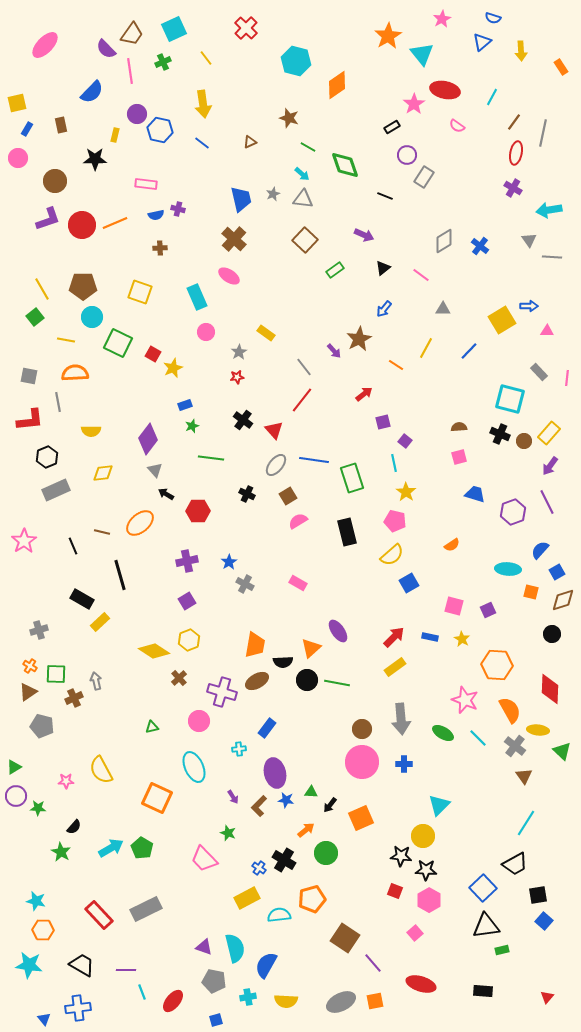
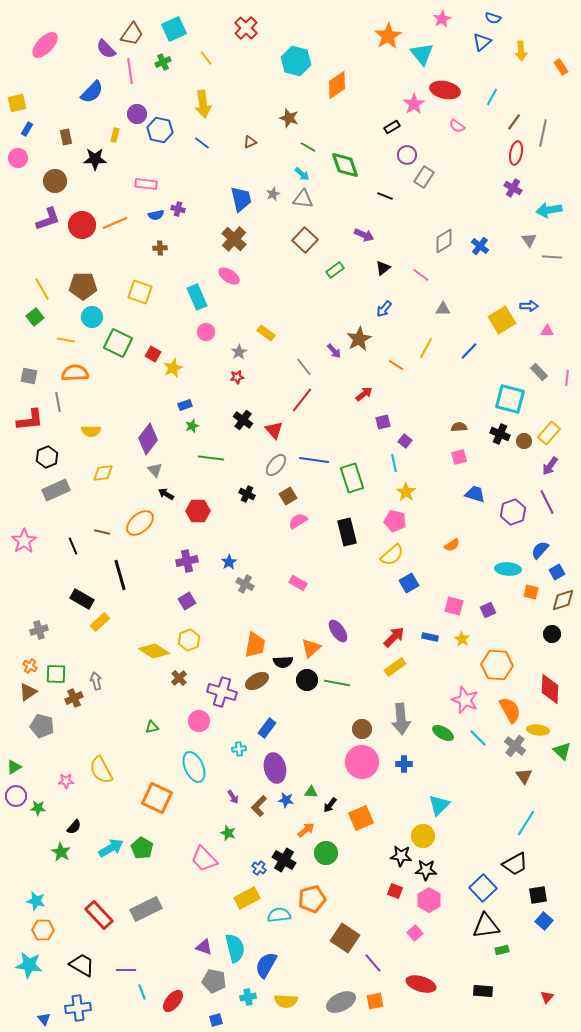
brown rectangle at (61, 125): moved 5 px right, 12 px down
purple ellipse at (275, 773): moved 5 px up
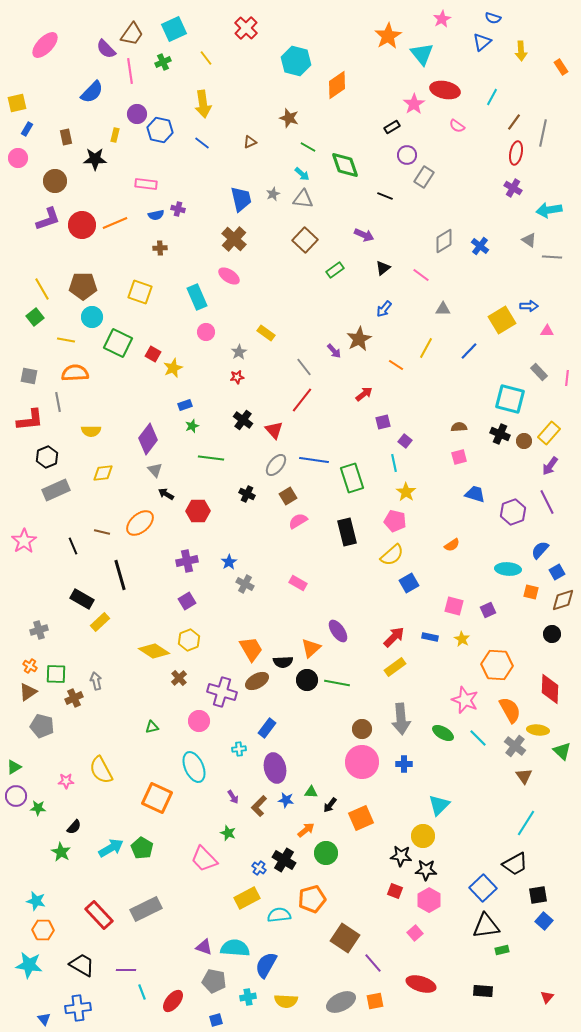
gray triangle at (529, 240): rotated 21 degrees counterclockwise
orange trapezoid at (255, 645): moved 4 px left, 4 px down; rotated 40 degrees counterclockwise
cyan semicircle at (235, 948): rotated 72 degrees counterclockwise
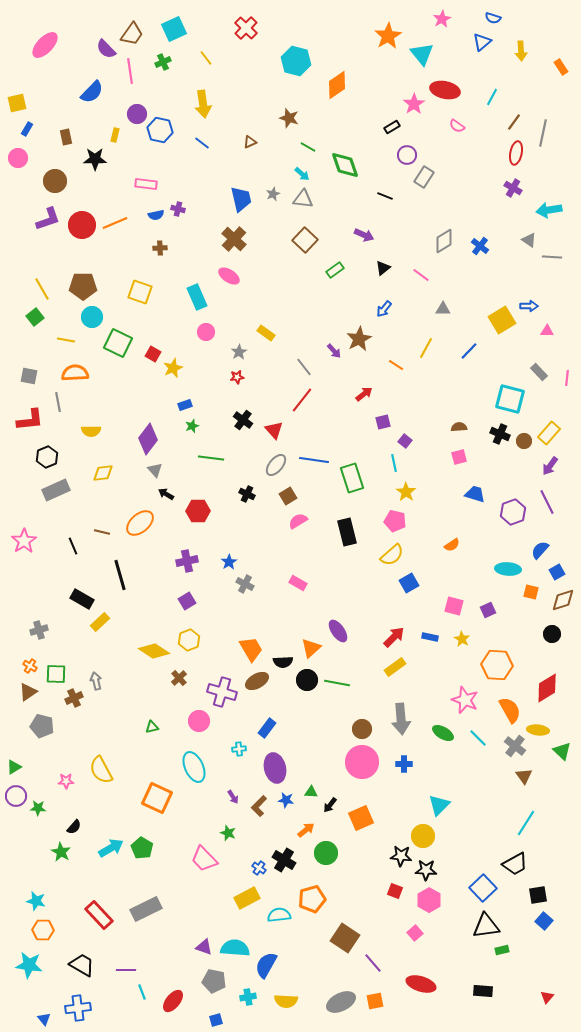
red diamond at (550, 689): moved 3 px left, 1 px up; rotated 56 degrees clockwise
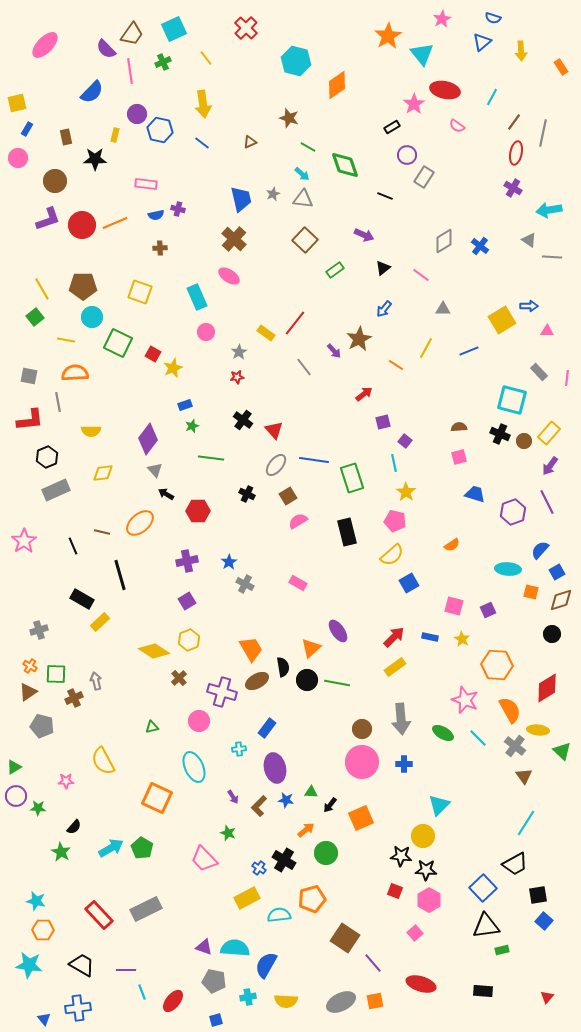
blue line at (469, 351): rotated 24 degrees clockwise
cyan square at (510, 399): moved 2 px right, 1 px down
red line at (302, 400): moved 7 px left, 77 px up
brown diamond at (563, 600): moved 2 px left
black semicircle at (283, 662): moved 5 px down; rotated 96 degrees counterclockwise
yellow semicircle at (101, 770): moved 2 px right, 9 px up
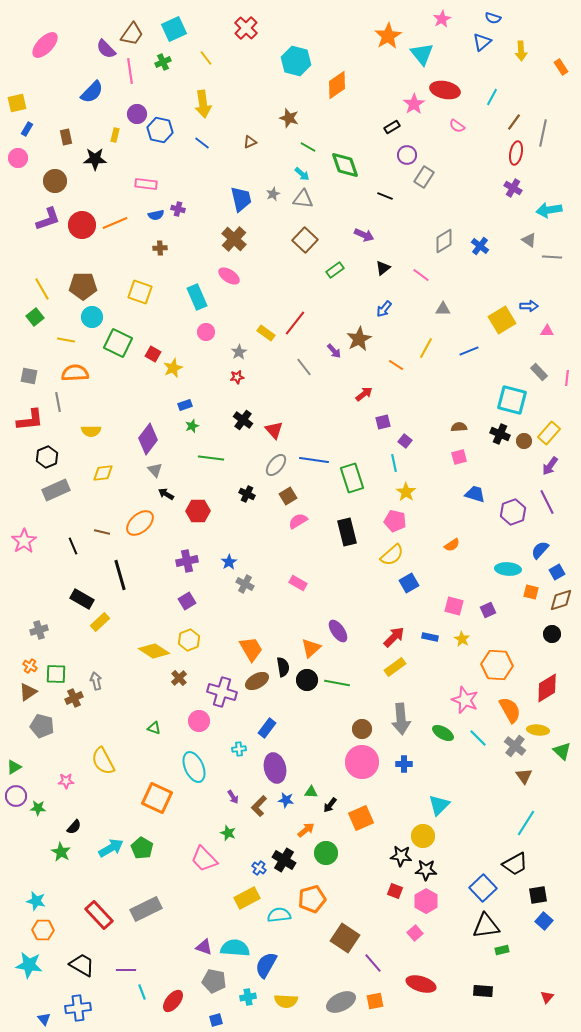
green triangle at (152, 727): moved 2 px right, 1 px down; rotated 32 degrees clockwise
pink hexagon at (429, 900): moved 3 px left, 1 px down
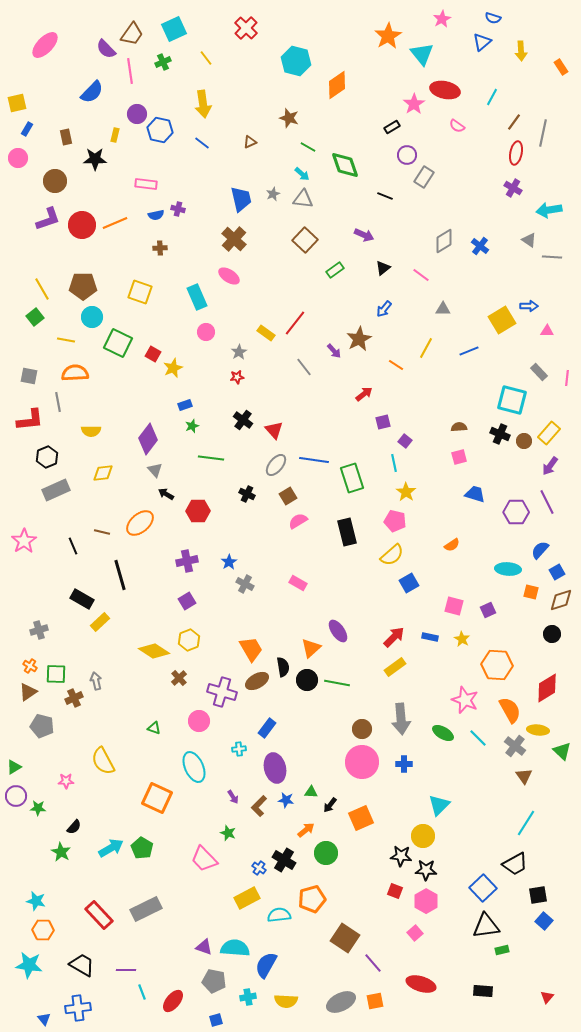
purple hexagon at (513, 512): moved 3 px right; rotated 20 degrees clockwise
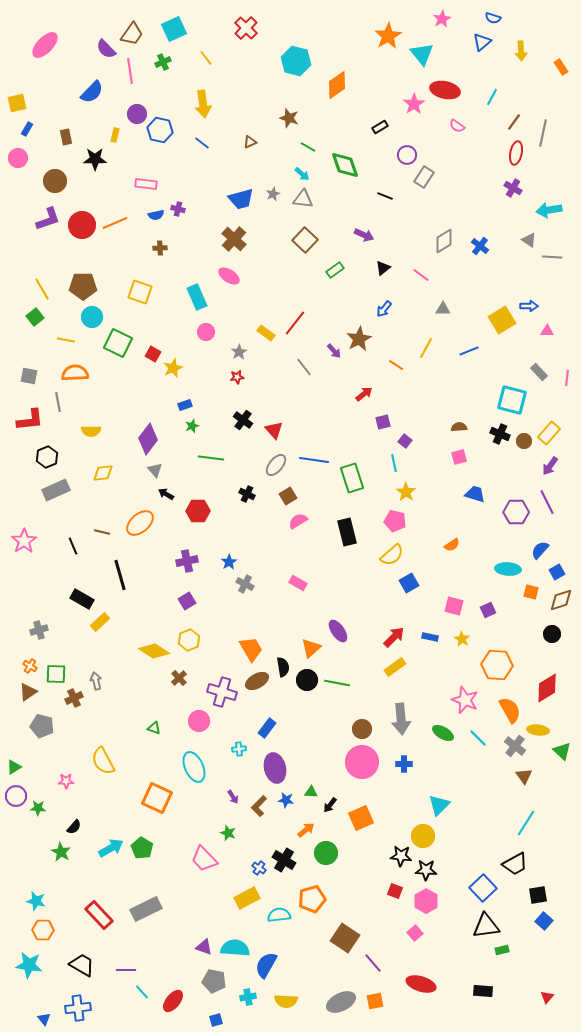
black rectangle at (392, 127): moved 12 px left
blue trapezoid at (241, 199): rotated 88 degrees clockwise
cyan line at (142, 992): rotated 21 degrees counterclockwise
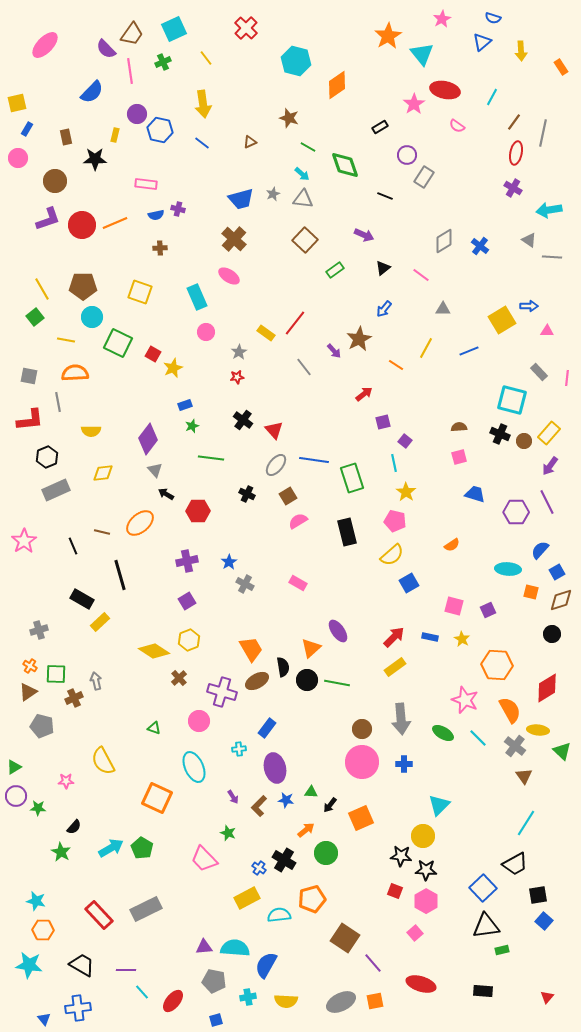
purple triangle at (204, 947): rotated 24 degrees counterclockwise
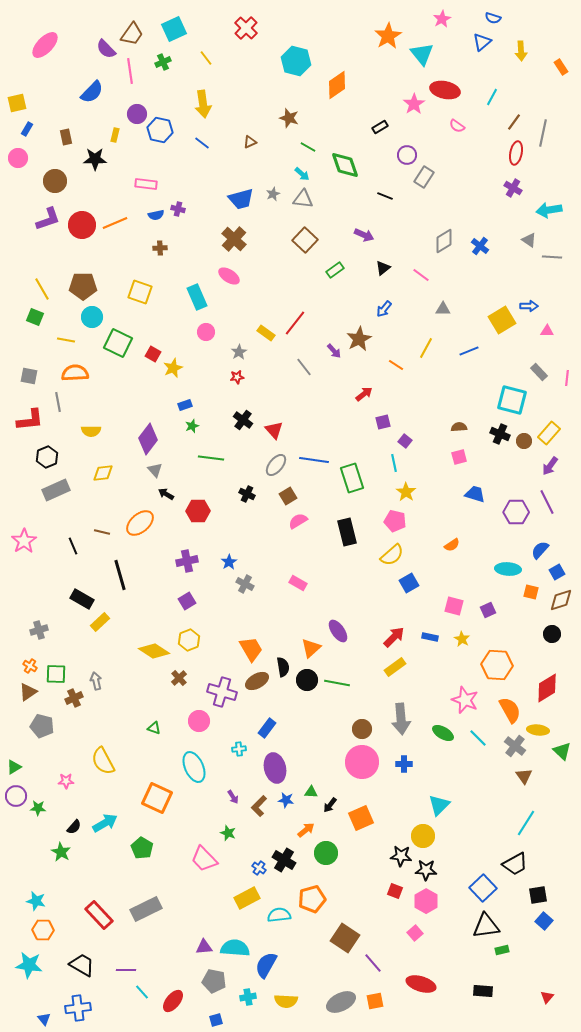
green square at (35, 317): rotated 30 degrees counterclockwise
cyan arrow at (111, 848): moved 6 px left, 25 px up
